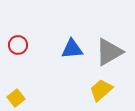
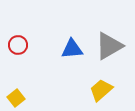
gray triangle: moved 6 px up
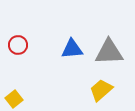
gray triangle: moved 6 px down; rotated 28 degrees clockwise
yellow square: moved 2 px left, 1 px down
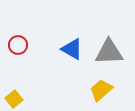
blue triangle: rotated 35 degrees clockwise
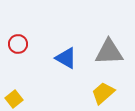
red circle: moved 1 px up
blue triangle: moved 6 px left, 9 px down
yellow trapezoid: moved 2 px right, 3 px down
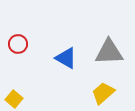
yellow square: rotated 12 degrees counterclockwise
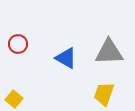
yellow trapezoid: moved 1 px right, 1 px down; rotated 30 degrees counterclockwise
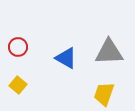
red circle: moved 3 px down
yellow square: moved 4 px right, 14 px up
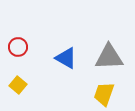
gray triangle: moved 5 px down
